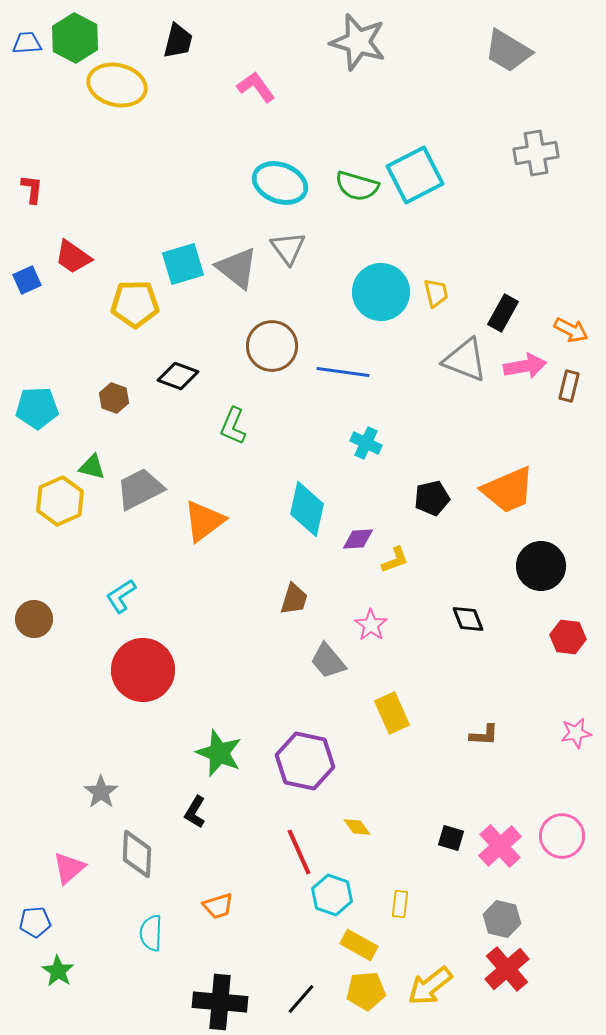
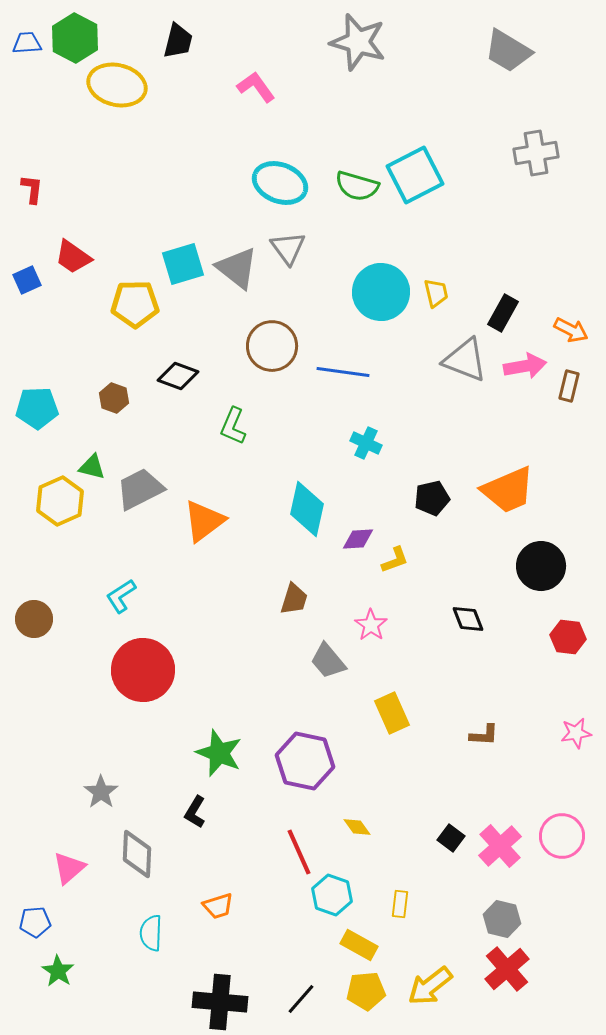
black square at (451, 838): rotated 20 degrees clockwise
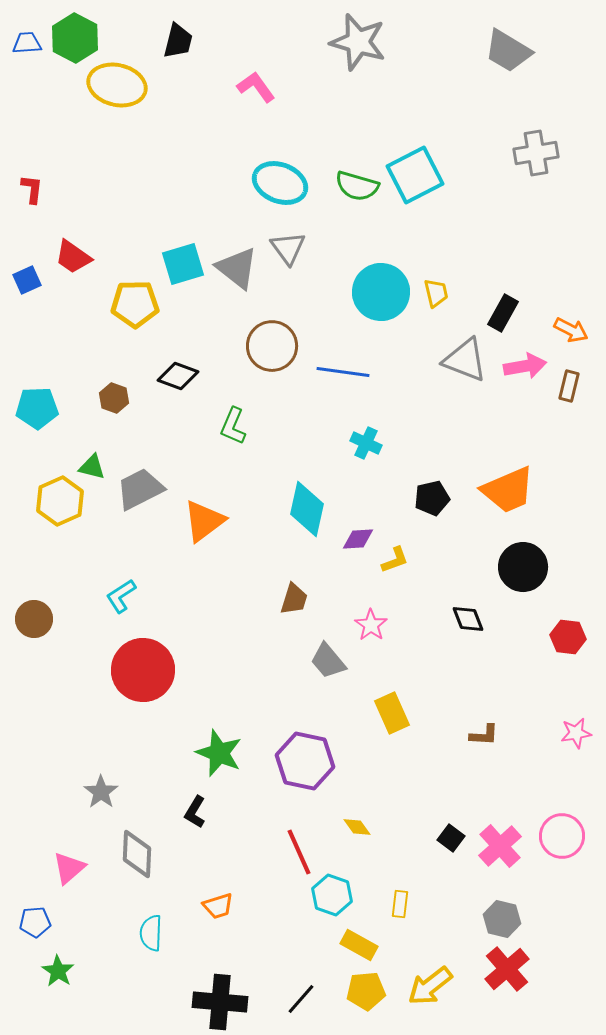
black circle at (541, 566): moved 18 px left, 1 px down
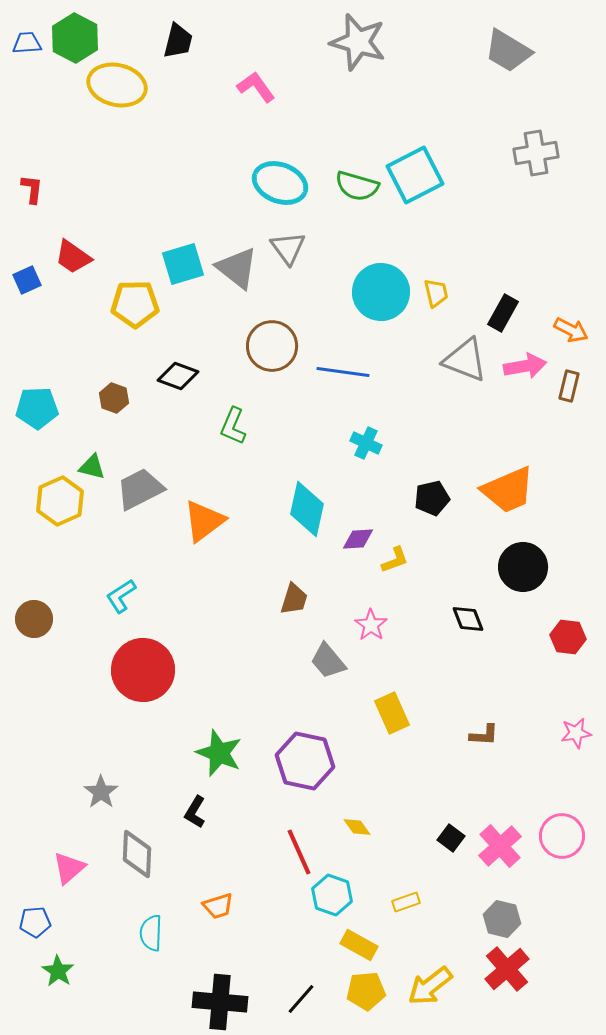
yellow rectangle at (400, 904): moved 6 px right, 2 px up; rotated 64 degrees clockwise
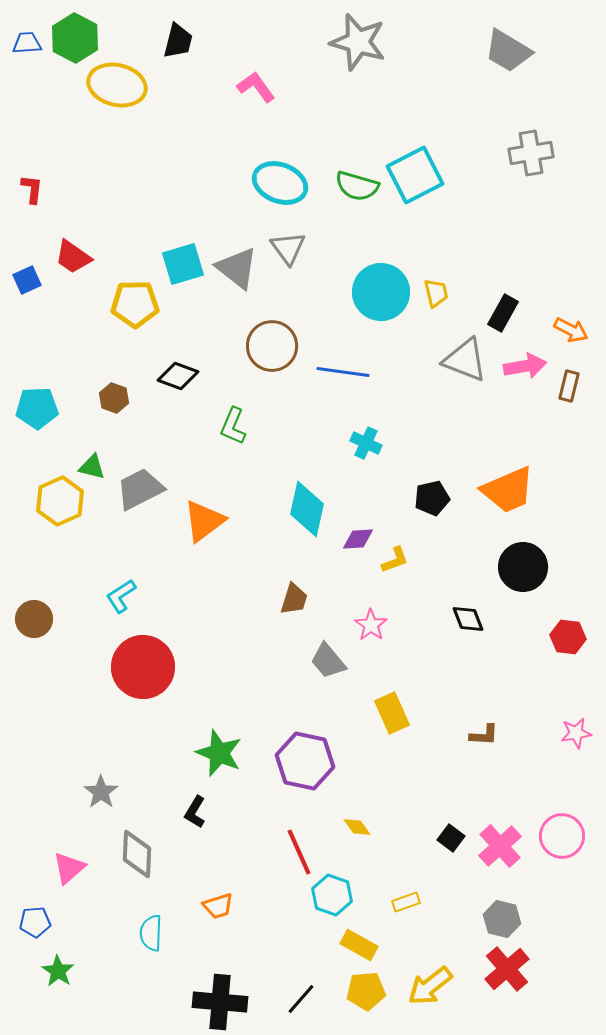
gray cross at (536, 153): moved 5 px left
red circle at (143, 670): moved 3 px up
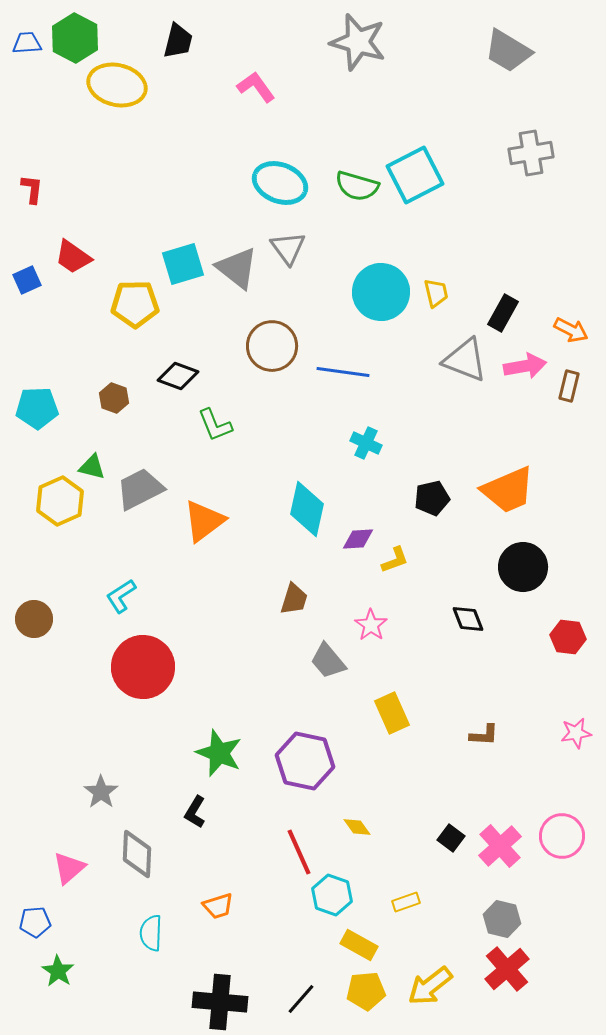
green L-shape at (233, 426): moved 18 px left, 1 px up; rotated 45 degrees counterclockwise
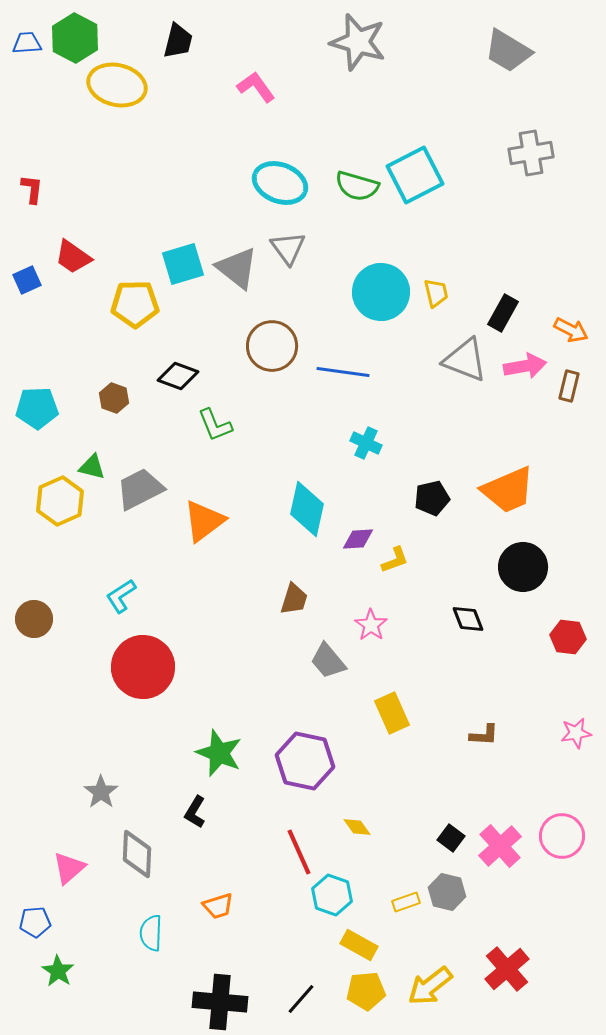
gray hexagon at (502, 919): moved 55 px left, 27 px up
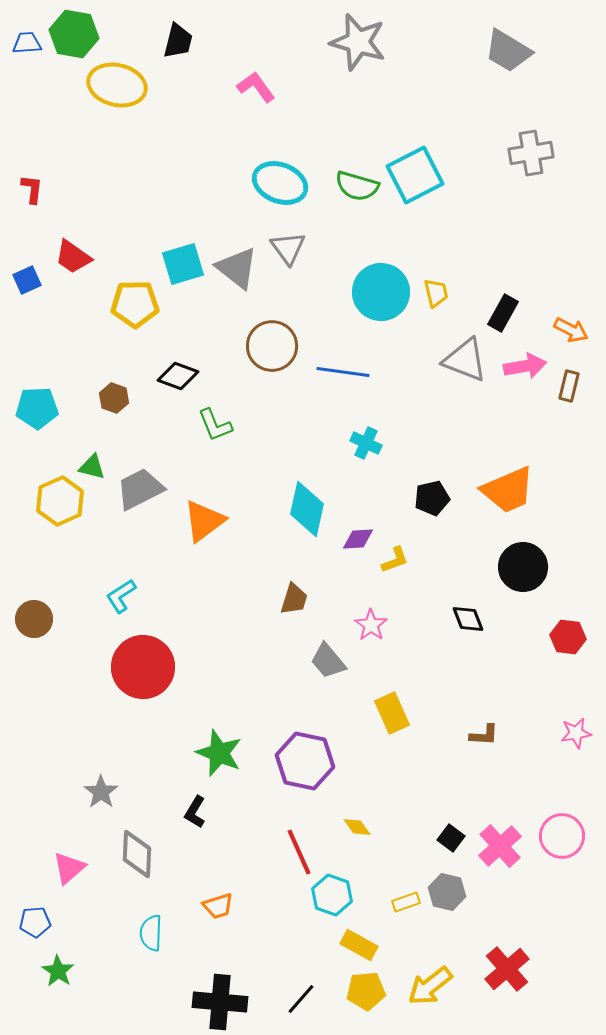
green hexagon at (75, 38): moved 1 px left, 4 px up; rotated 18 degrees counterclockwise
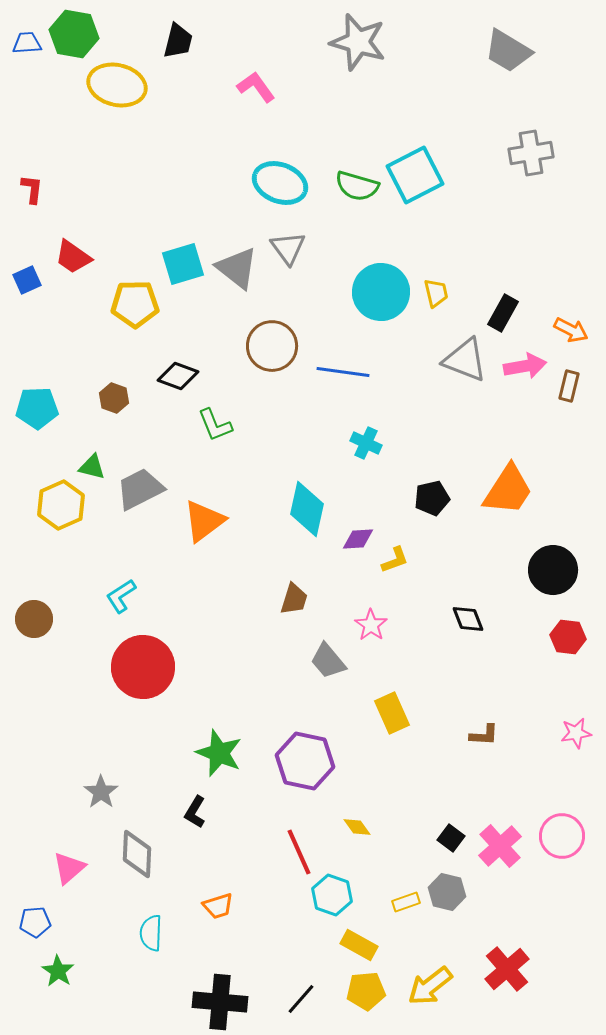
orange trapezoid at (508, 490): rotated 34 degrees counterclockwise
yellow hexagon at (60, 501): moved 1 px right, 4 px down
black circle at (523, 567): moved 30 px right, 3 px down
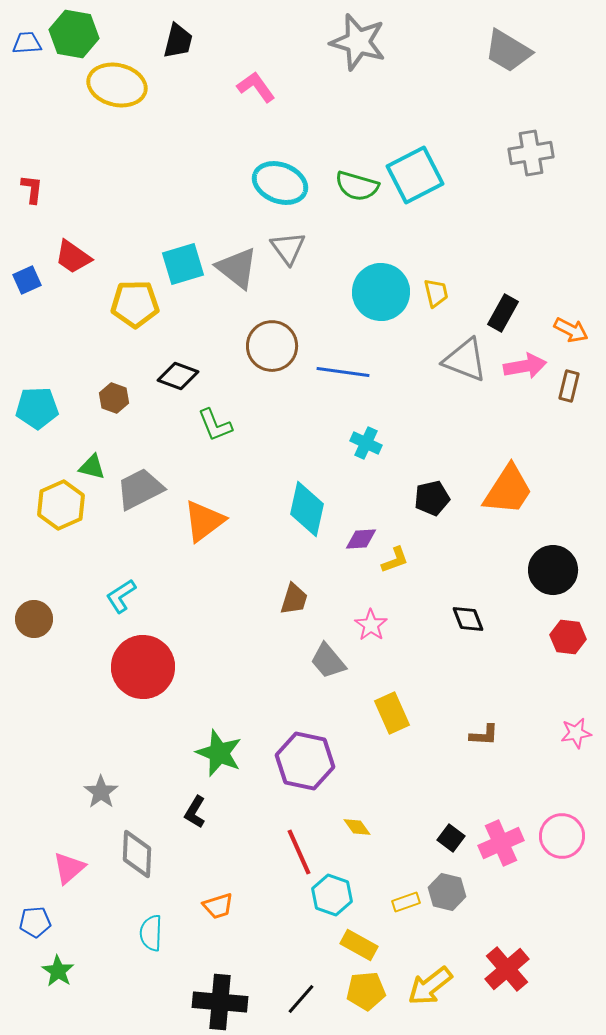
purple diamond at (358, 539): moved 3 px right
pink cross at (500, 846): moved 1 px right, 3 px up; rotated 18 degrees clockwise
